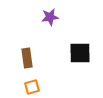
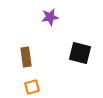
black square: rotated 15 degrees clockwise
brown rectangle: moved 1 px left, 1 px up
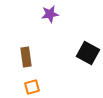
purple star: moved 3 px up
black square: moved 8 px right; rotated 15 degrees clockwise
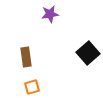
black square: rotated 20 degrees clockwise
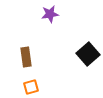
black square: moved 1 px down
orange square: moved 1 px left
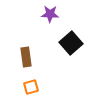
purple star: rotated 12 degrees clockwise
black square: moved 17 px left, 11 px up
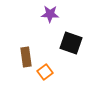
black square: rotated 30 degrees counterclockwise
orange square: moved 14 px right, 15 px up; rotated 21 degrees counterclockwise
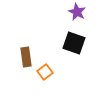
purple star: moved 27 px right, 2 px up; rotated 24 degrees clockwise
black square: moved 3 px right
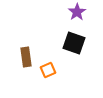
purple star: rotated 12 degrees clockwise
orange square: moved 3 px right, 2 px up; rotated 14 degrees clockwise
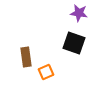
purple star: moved 2 px right, 1 px down; rotated 30 degrees counterclockwise
orange square: moved 2 px left, 2 px down
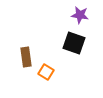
purple star: moved 1 px right, 2 px down
orange square: rotated 35 degrees counterclockwise
